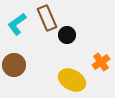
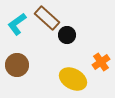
brown rectangle: rotated 25 degrees counterclockwise
brown circle: moved 3 px right
yellow ellipse: moved 1 px right, 1 px up
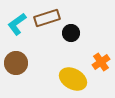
brown rectangle: rotated 60 degrees counterclockwise
black circle: moved 4 px right, 2 px up
brown circle: moved 1 px left, 2 px up
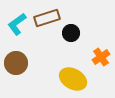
orange cross: moved 5 px up
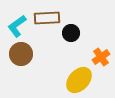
brown rectangle: rotated 15 degrees clockwise
cyan L-shape: moved 2 px down
brown circle: moved 5 px right, 9 px up
yellow ellipse: moved 6 px right, 1 px down; rotated 76 degrees counterclockwise
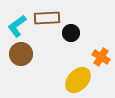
orange cross: rotated 24 degrees counterclockwise
yellow ellipse: moved 1 px left
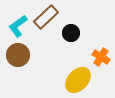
brown rectangle: moved 1 px left, 1 px up; rotated 40 degrees counterclockwise
cyan L-shape: moved 1 px right
brown circle: moved 3 px left, 1 px down
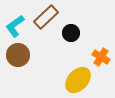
cyan L-shape: moved 3 px left
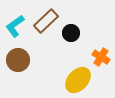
brown rectangle: moved 4 px down
brown circle: moved 5 px down
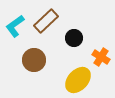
black circle: moved 3 px right, 5 px down
brown circle: moved 16 px right
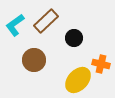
cyan L-shape: moved 1 px up
orange cross: moved 7 px down; rotated 18 degrees counterclockwise
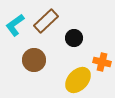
orange cross: moved 1 px right, 2 px up
